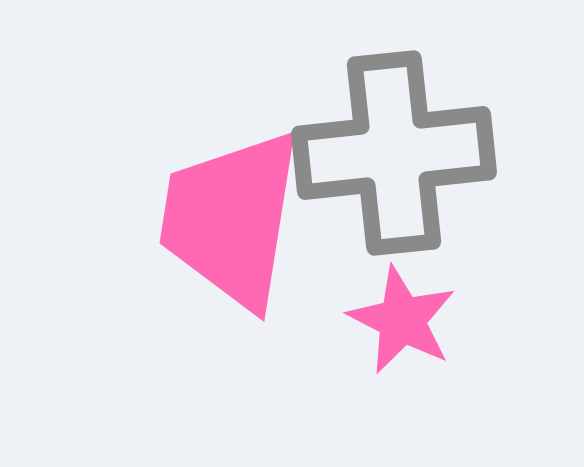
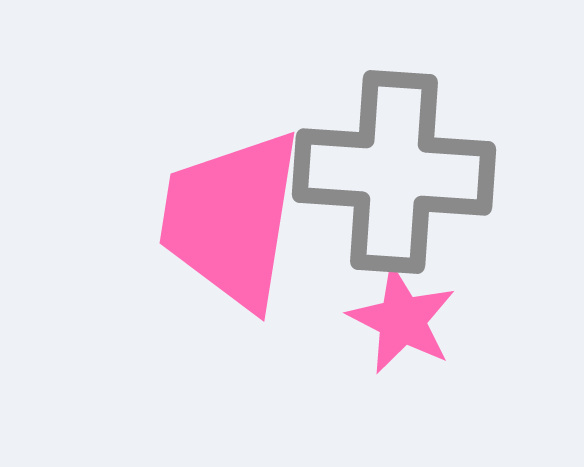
gray cross: moved 19 px down; rotated 10 degrees clockwise
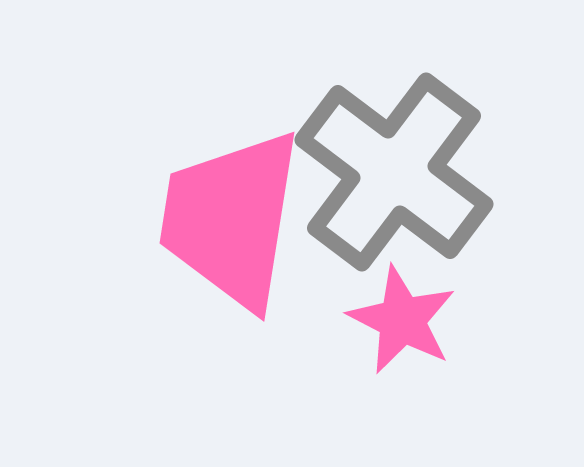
gray cross: rotated 33 degrees clockwise
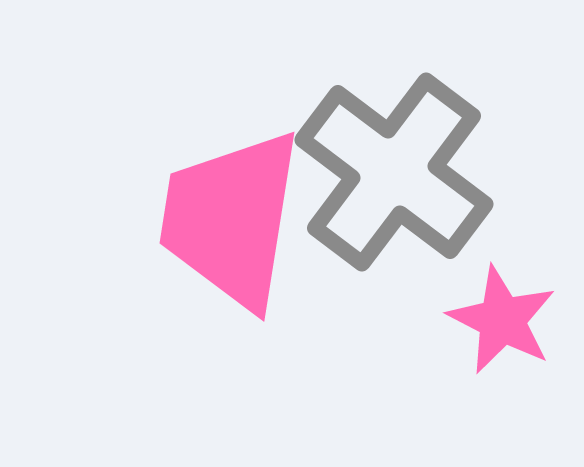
pink star: moved 100 px right
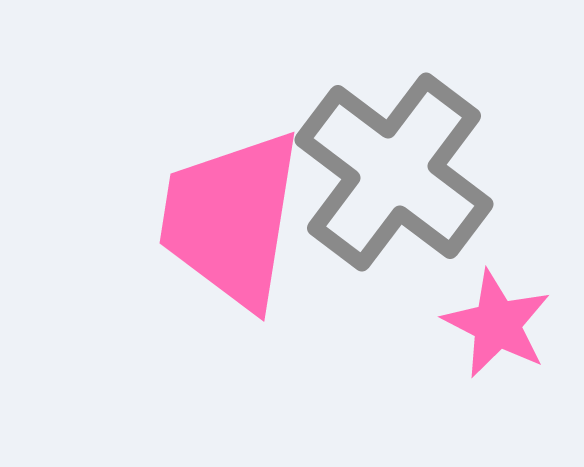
pink star: moved 5 px left, 4 px down
